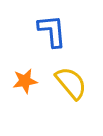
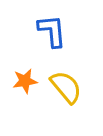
yellow semicircle: moved 5 px left, 4 px down
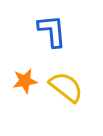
yellow semicircle: rotated 12 degrees counterclockwise
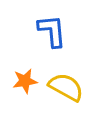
yellow semicircle: rotated 9 degrees counterclockwise
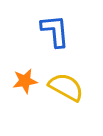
blue L-shape: moved 3 px right
